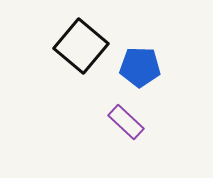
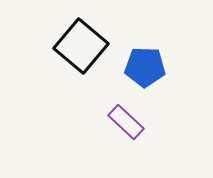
blue pentagon: moved 5 px right
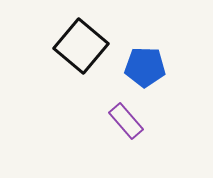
purple rectangle: moved 1 px up; rotated 6 degrees clockwise
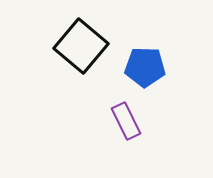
purple rectangle: rotated 15 degrees clockwise
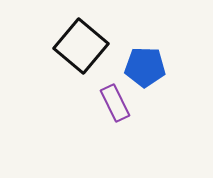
purple rectangle: moved 11 px left, 18 px up
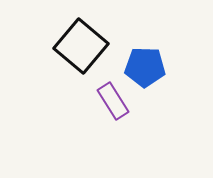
purple rectangle: moved 2 px left, 2 px up; rotated 6 degrees counterclockwise
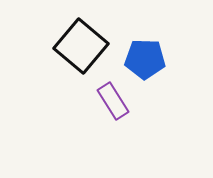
blue pentagon: moved 8 px up
